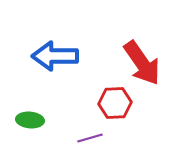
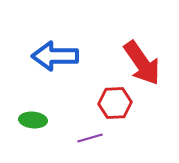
green ellipse: moved 3 px right
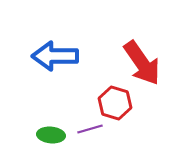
red hexagon: rotated 20 degrees clockwise
green ellipse: moved 18 px right, 15 px down
purple line: moved 9 px up
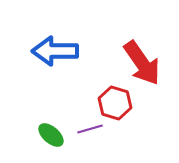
blue arrow: moved 5 px up
green ellipse: rotated 36 degrees clockwise
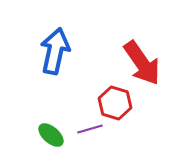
blue arrow: rotated 102 degrees clockwise
